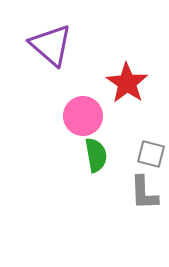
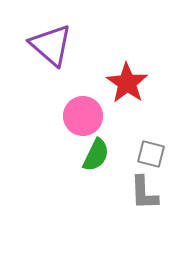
green semicircle: rotated 36 degrees clockwise
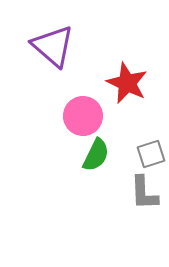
purple triangle: moved 2 px right, 1 px down
red star: rotated 9 degrees counterclockwise
gray square: rotated 32 degrees counterclockwise
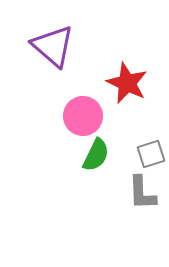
gray L-shape: moved 2 px left
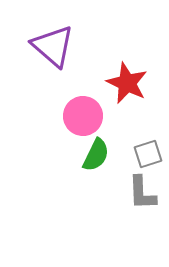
gray square: moved 3 px left
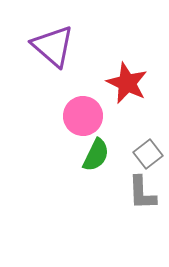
gray square: rotated 20 degrees counterclockwise
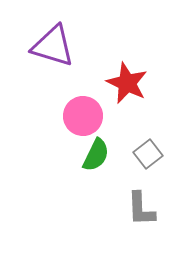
purple triangle: rotated 24 degrees counterclockwise
gray L-shape: moved 1 px left, 16 px down
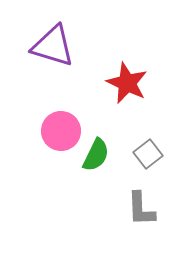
pink circle: moved 22 px left, 15 px down
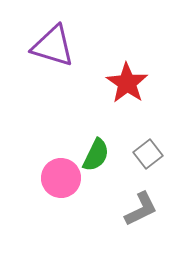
red star: rotated 9 degrees clockwise
pink circle: moved 47 px down
gray L-shape: rotated 114 degrees counterclockwise
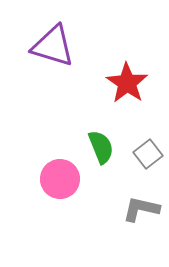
green semicircle: moved 5 px right, 8 px up; rotated 48 degrees counterclockwise
pink circle: moved 1 px left, 1 px down
gray L-shape: rotated 141 degrees counterclockwise
